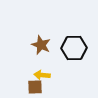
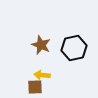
black hexagon: rotated 10 degrees counterclockwise
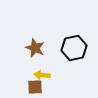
brown star: moved 6 px left, 3 px down
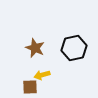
yellow arrow: rotated 21 degrees counterclockwise
brown square: moved 5 px left
